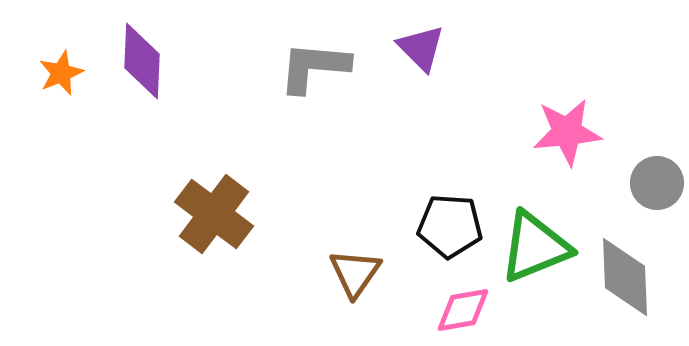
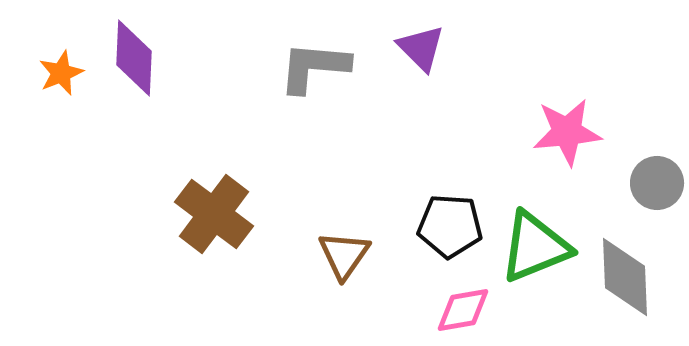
purple diamond: moved 8 px left, 3 px up
brown triangle: moved 11 px left, 18 px up
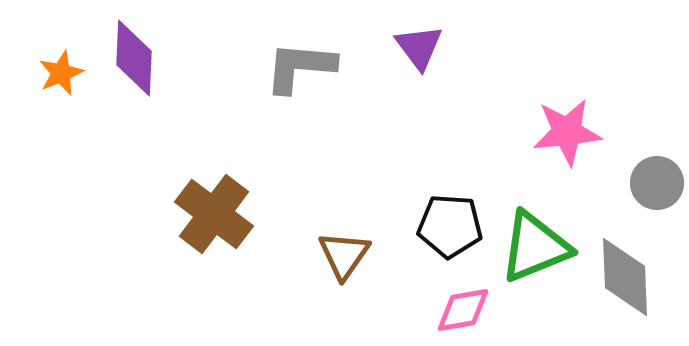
purple triangle: moved 2 px left, 1 px up; rotated 8 degrees clockwise
gray L-shape: moved 14 px left
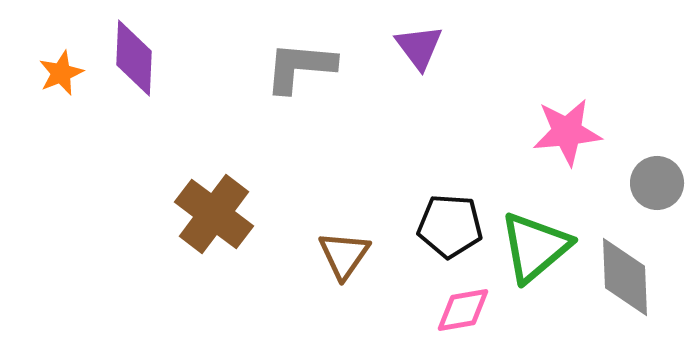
green triangle: rotated 18 degrees counterclockwise
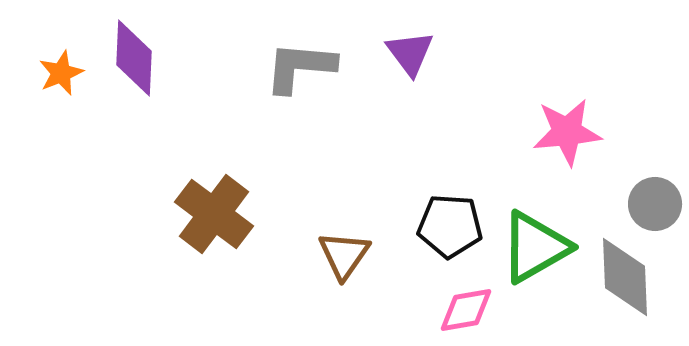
purple triangle: moved 9 px left, 6 px down
gray circle: moved 2 px left, 21 px down
green triangle: rotated 10 degrees clockwise
pink diamond: moved 3 px right
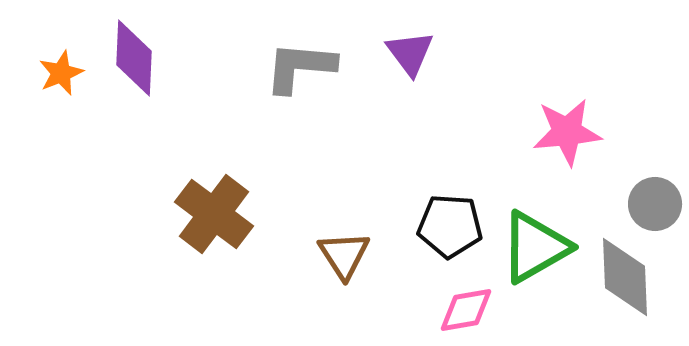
brown triangle: rotated 8 degrees counterclockwise
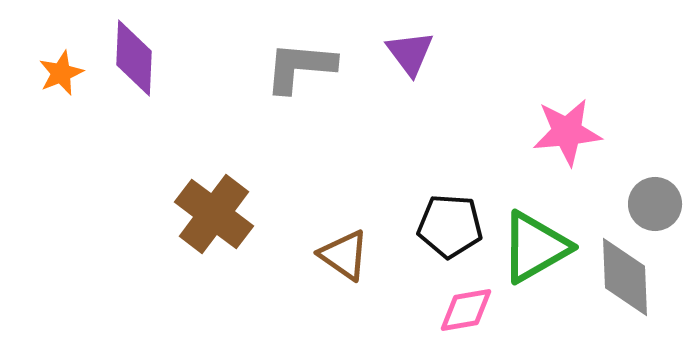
brown triangle: rotated 22 degrees counterclockwise
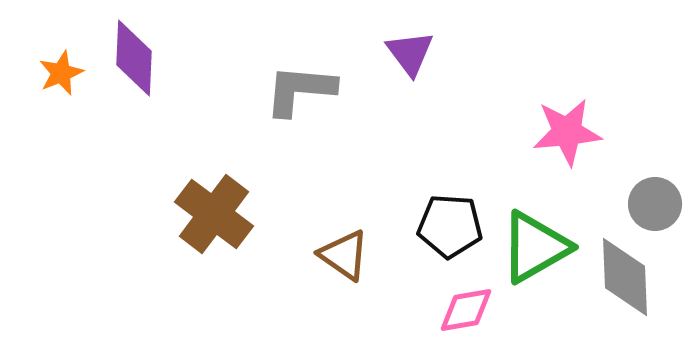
gray L-shape: moved 23 px down
